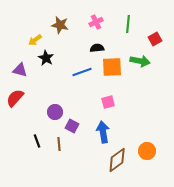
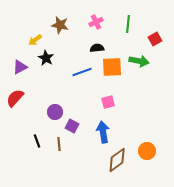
green arrow: moved 1 px left
purple triangle: moved 3 px up; rotated 42 degrees counterclockwise
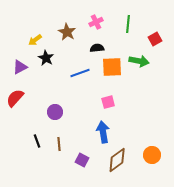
brown star: moved 7 px right, 7 px down; rotated 18 degrees clockwise
blue line: moved 2 px left, 1 px down
purple square: moved 10 px right, 34 px down
orange circle: moved 5 px right, 4 px down
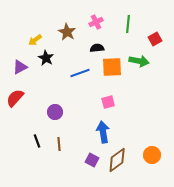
purple square: moved 10 px right
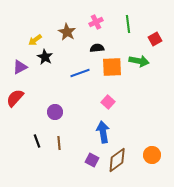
green line: rotated 12 degrees counterclockwise
black star: moved 1 px left, 1 px up
pink square: rotated 32 degrees counterclockwise
brown line: moved 1 px up
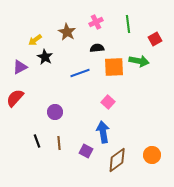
orange square: moved 2 px right
purple square: moved 6 px left, 9 px up
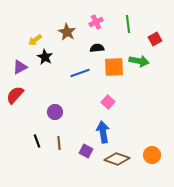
red semicircle: moved 3 px up
brown diamond: moved 1 px up; rotated 55 degrees clockwise
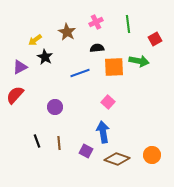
purple circle: moved 5 px up
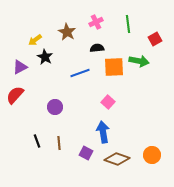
purple square: moved 2 px down
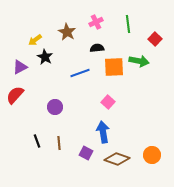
red square: rotated 16 degrees counterclockwise
